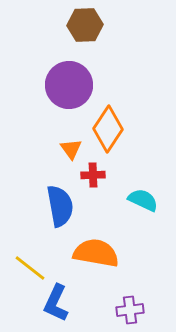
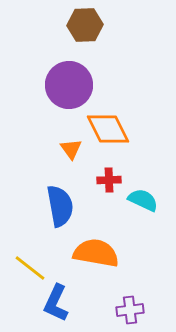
orange diamond: rotated 60 degrees counterclockwise
red cross: moved 16 px right, 5 px down
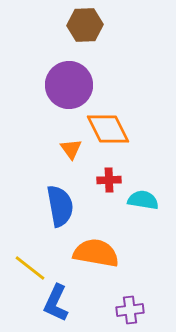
cyan semicircle: rotated 16 degrees counterclockwise
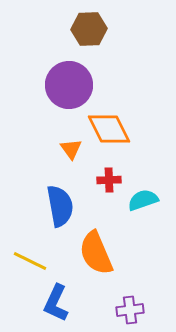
brown hexagon: moved 4 px right, 4 px down
orange diamond: moved 1 px right
cyan semicircle: rotated 28 degrees counterclockwise
orange semicircle: rotated 123 degrees counterclockwise
yellow line: moved 7 px up; rotated 12 degrees counterclockwise
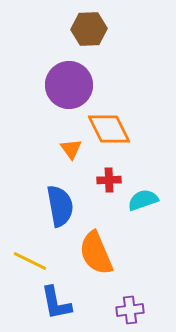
blue L-shape: rotated 36 degrees counterclockwise
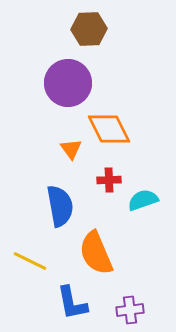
purple circle: moved 1 px left, 2 px up
blue L-shape: moved 16 px right
